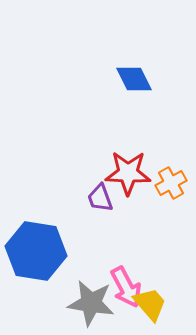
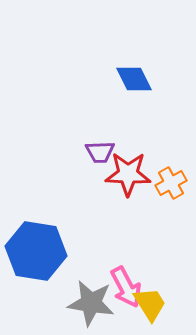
red star: moved 1 px down
purple trapezoid: moved 46 px up; rotated 72 degrees counterclockwise
yellow trapezoid: rotated 9 degrees clockwise
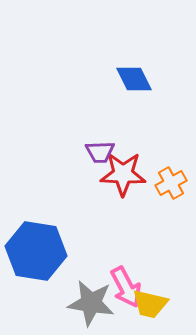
red star: moved 5 px left
yellow trapezoid: rotated 135 degrees clockwise
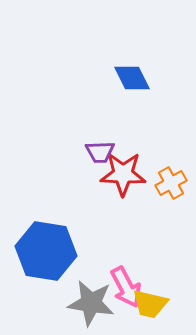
blue diamond: moved 2 px left, 1 px up
blue hexagon: moved 10 px right
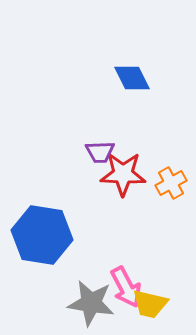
blue hexagon: moved 4 px left, 16 px up
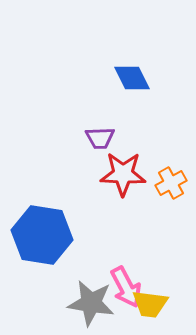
purple trapezoid: moved 14 px up
yellow trapezoid: rotated 6 degrees counterclockwise
